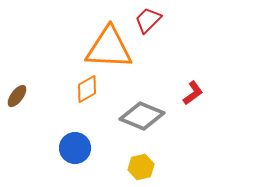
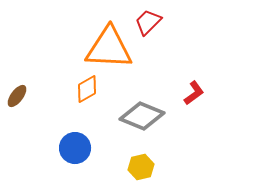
red trapezoid: moved 2 px down
red L-shape: moved 1 px right
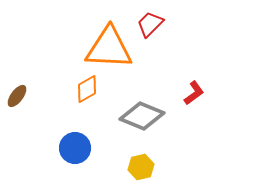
red trapezoid: moved 2 px right, 2 px down
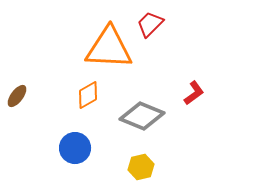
orange diamond: moved 1 px right, 6 px down
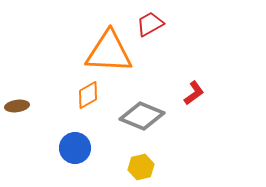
red trapezoid: rotated 16 degrees clockwise
orange triangle: moved 4 px down
brown ellipse: moved 10 px down; rotated 45 degrees clockwise
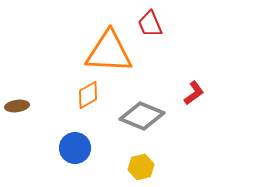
red trapezoid: rotated 84 degrees counterclockwise
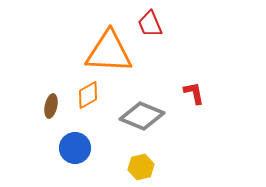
red L-shape: rotated 65 degrees counterclockwise
brown ellipse: moved 34 px right; rotated 70 degrees counterclockwise
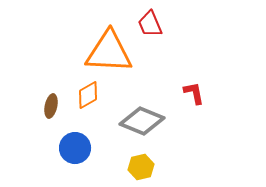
gray diamond: moved 5 px down
